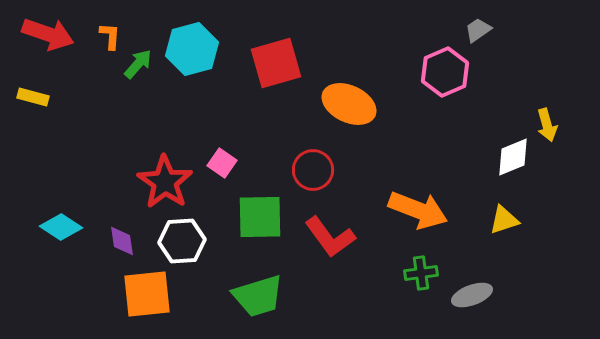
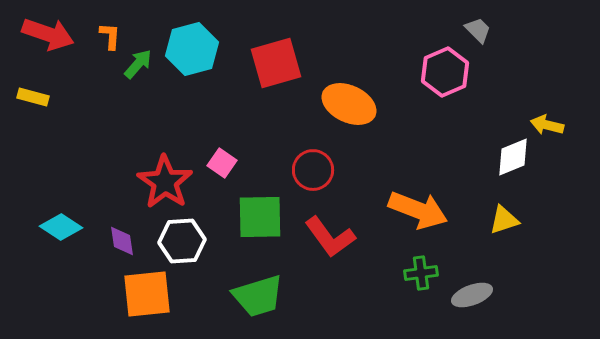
gray trapezoid: rotated 80 degrees clockwise
yellow arrow: rotated 120 degrees clockwise
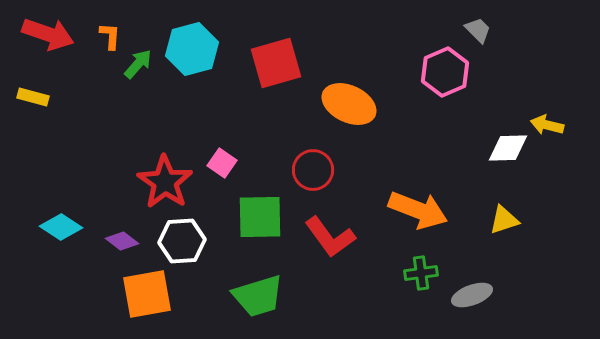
white diamond: moved 5 px left, 9 px up; rotated 21 degrees clockwise
purple diamond: rotated 44 degrees counterclockwise
orange square: rotated 4 degrees counterclockwise
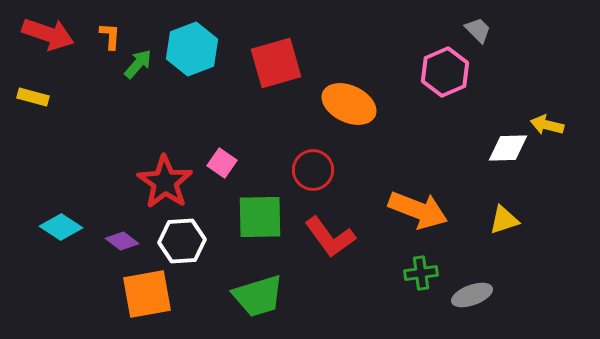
cyan hexagon: rotated 6 degrees counterclockwise
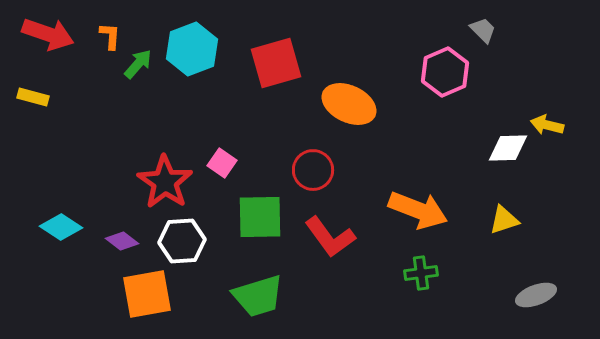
gray trapezoid: moved 5 px right
gray ellipse: moved 64 px right
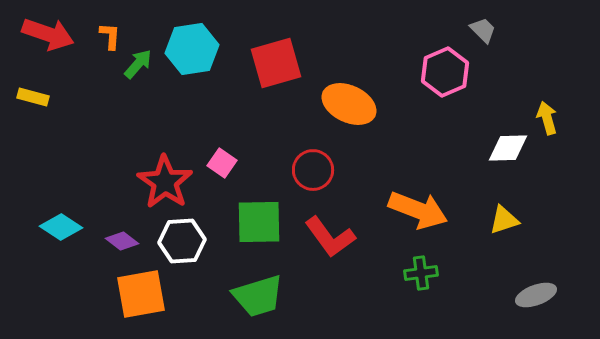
cyan hexagon: rotated 12 degrees clockwise
yellow arrow: moved 7 px up; rotated 60 degrees clockwise
green square: moved 1 px left, 5 px down
orange square: moved 6 px left
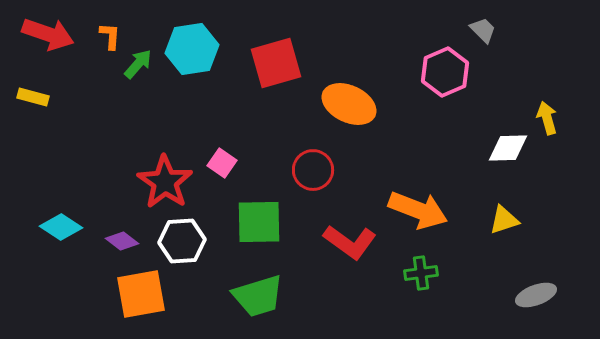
red L-shape: moved 20 px right, 5 px down; rotated 18 degrees counterclockwise
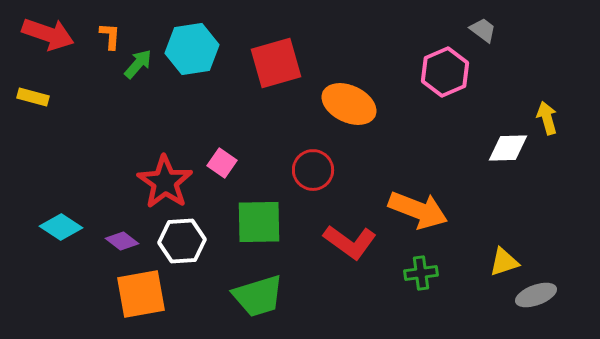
gray trapezoid: rotated 8 degrees counterclockwise
yellow triangle: moved 42 px down
